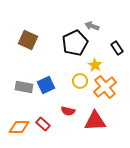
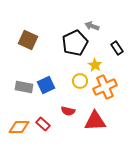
orange cross: rotated 15 degrees clockwise
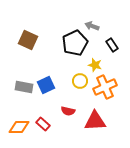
black rectangle: moved 5 px left, 3 px up
yellow star: rotated 16 degrees counterclockwise
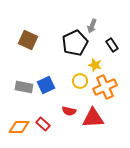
gray arrow: rotated 88 degrees counterclockwise
red semicircle: moved 1 px right
red triangle: moved 2 px left, 3 px up
